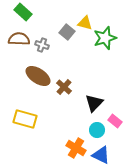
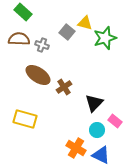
brown ellipse: moved 1 px up
brown cross: rotated 14 degrees clockwise
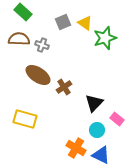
yellow triangle: rotated 21 degrees clockwise
gray square: moved 4 px left, 10 px up; rotated 28 degrees clockwise
pink rectangle: moved 2 px right, 2 px up
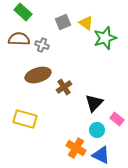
yellow triangle: moved 1 px right
brown ellipse: rotated 50 degrees counterclockwise
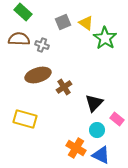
green star: rotated 20 degrees counterclockwise
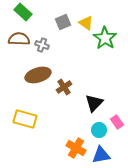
pink rectangle: moved 3 px down; rotated 16 degrees clockwise
cyan circle: moved 2 px right
blue triangle: rotated 36 degrees counterclockwise
